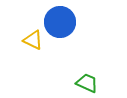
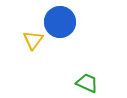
yellow triangle: rotated 40 degrees clockwise
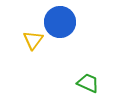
green trapezoid: moved 1 px right
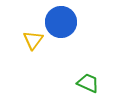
blue circle: moved 1 px right
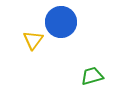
green trapezoid: moved 4 px right, 7 px up; rotated 40 degrees counterclockwise
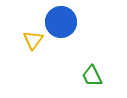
green trapezoid: rotated 100 degrees counterclockwise
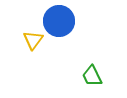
blue circle: moved 2 px left, 1 px up
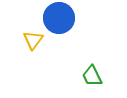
blue circle: moved 3 px up
